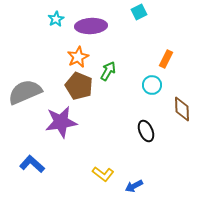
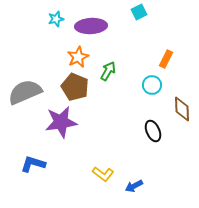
cyan star: rotated 14 degrees clockwise
brown pentagon: moved 4 px left, 1 px down
black ellipse: moved 7 px right
blue L-shape: moved 1 px right; rotated 25 degrees counterclockwise
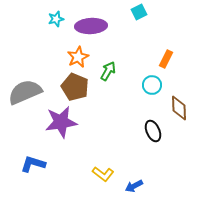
brown diamond: moved 3 px left, 1 px up
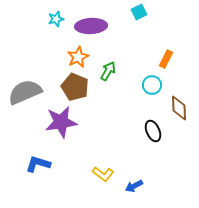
blue L-shape: moved 5 px right
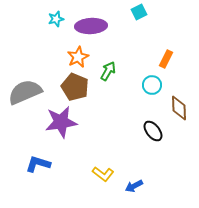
black ellipse: rotated 15 degrees counterclockwise
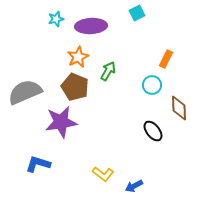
cyan square: moved 2 px left, 1 px down
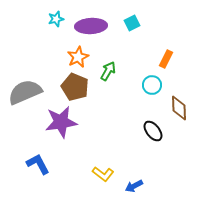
cyan square: moved 5 px left, 10 px down
blue L-shape: rotated 45 degrees clockwise
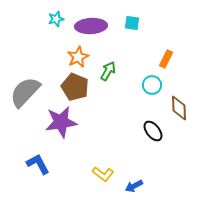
cyan square: rotated 35 degrees clockwise
gray semicircle: rotated 24 degrees counterclockwise
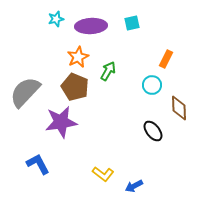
cyan square: rotated 21 degrees counterclockwise
